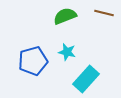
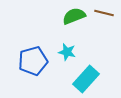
green semicircle: moved 9 px right
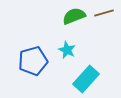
brown line: rotated 30 degrees counterclockwise
cyan star: moved 2 px up; rotated 12 degrees clockwise
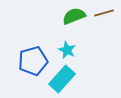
cyan rectangle: moved 24 px left
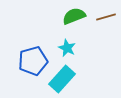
brown line: moved 2 px right, 4 px down
cyan star: moved 2 px up
